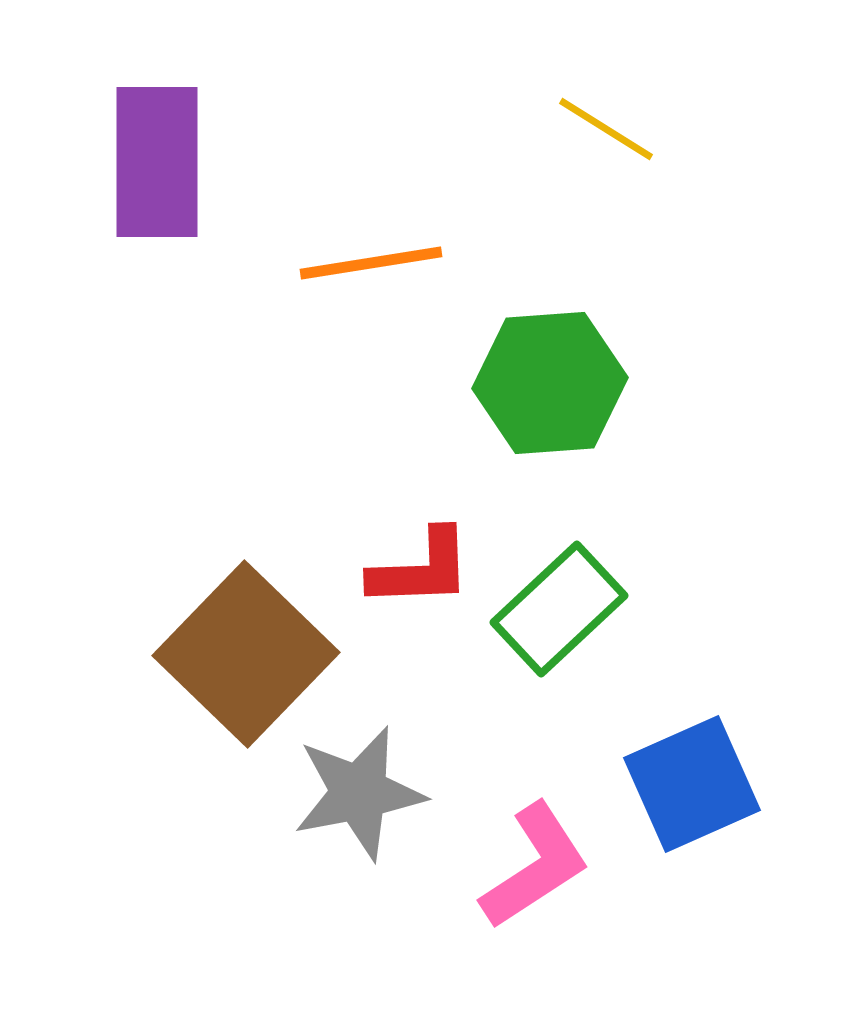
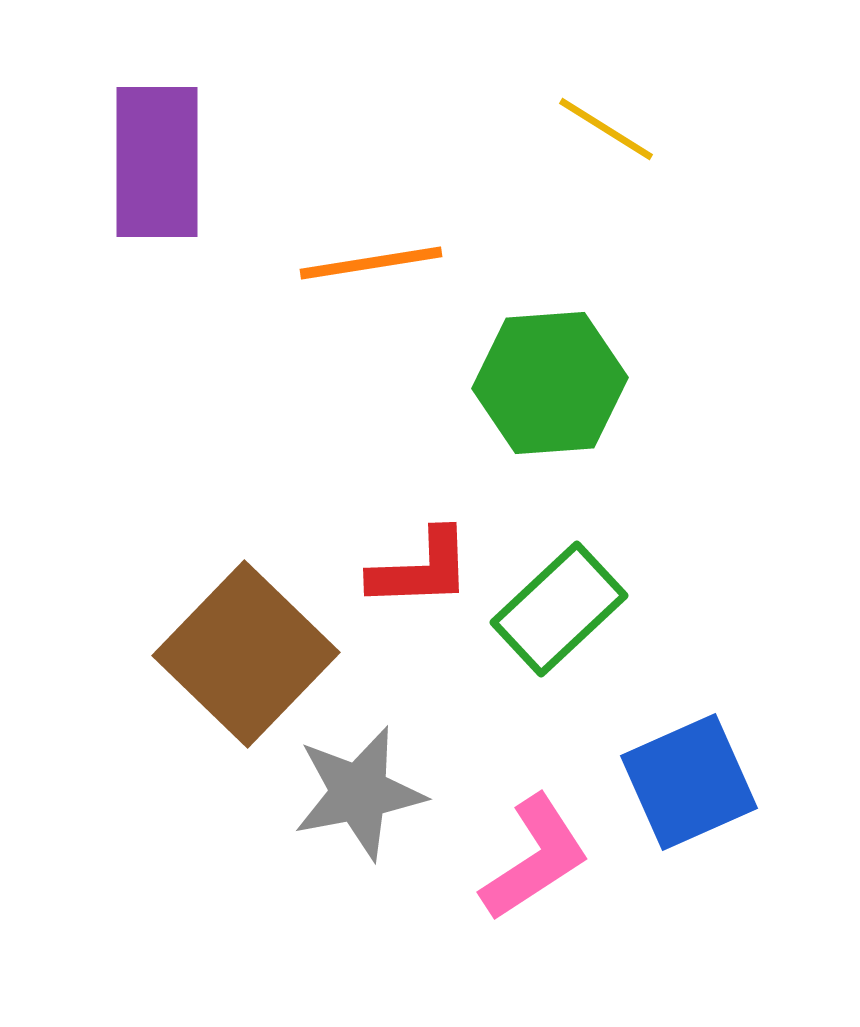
blue square: moved 3 px left, 2 px up
pink L-shape: moved 8 px up
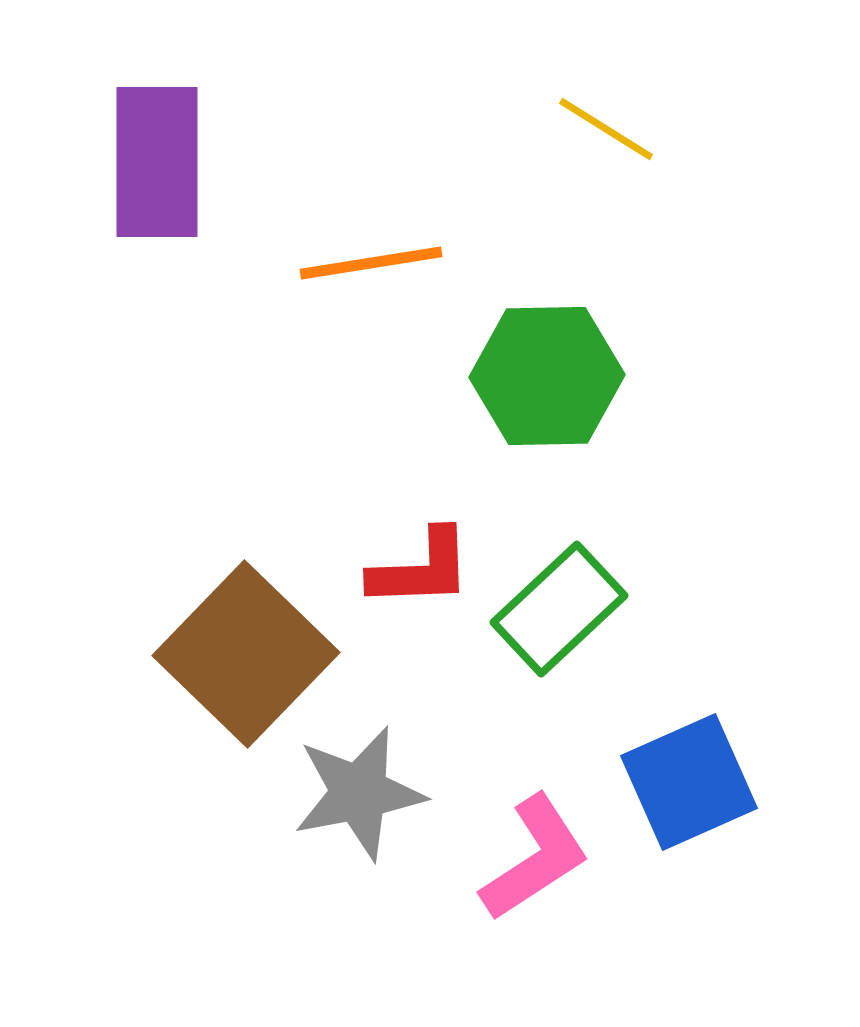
green hexagon: moved 3 px left, 7 px up; rotated 3 degrees clockwise
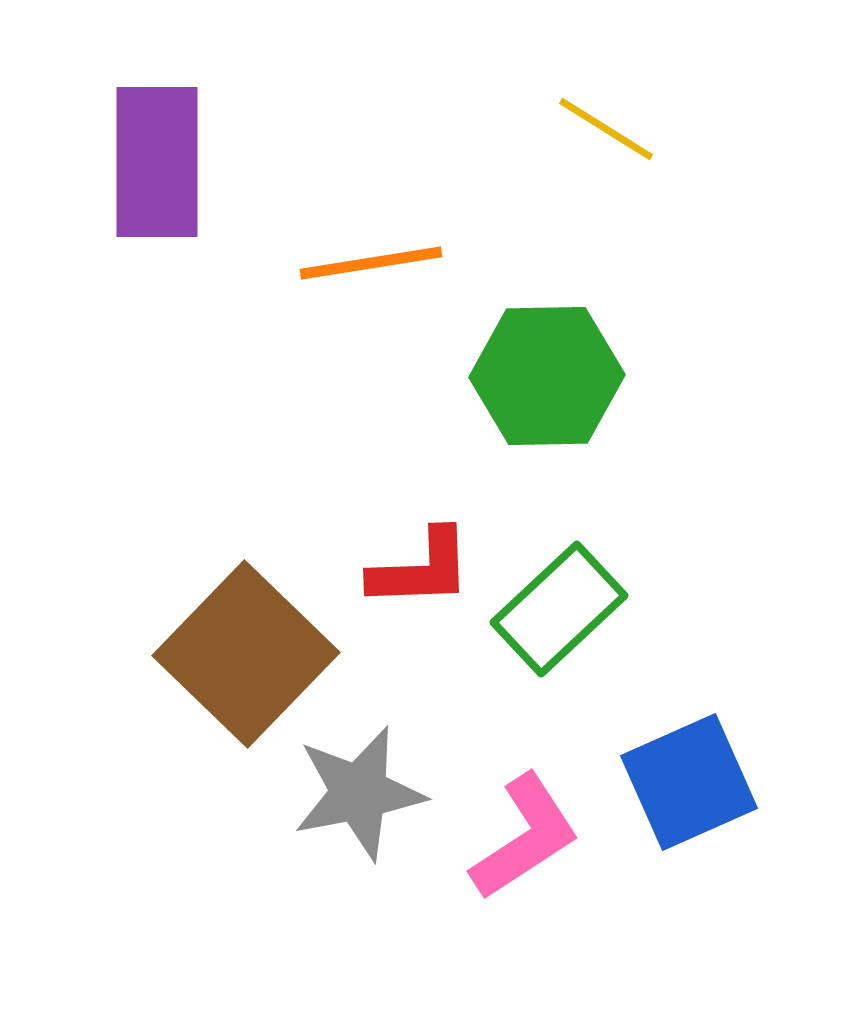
pink L-shape: moved 10 px left, 21 px up
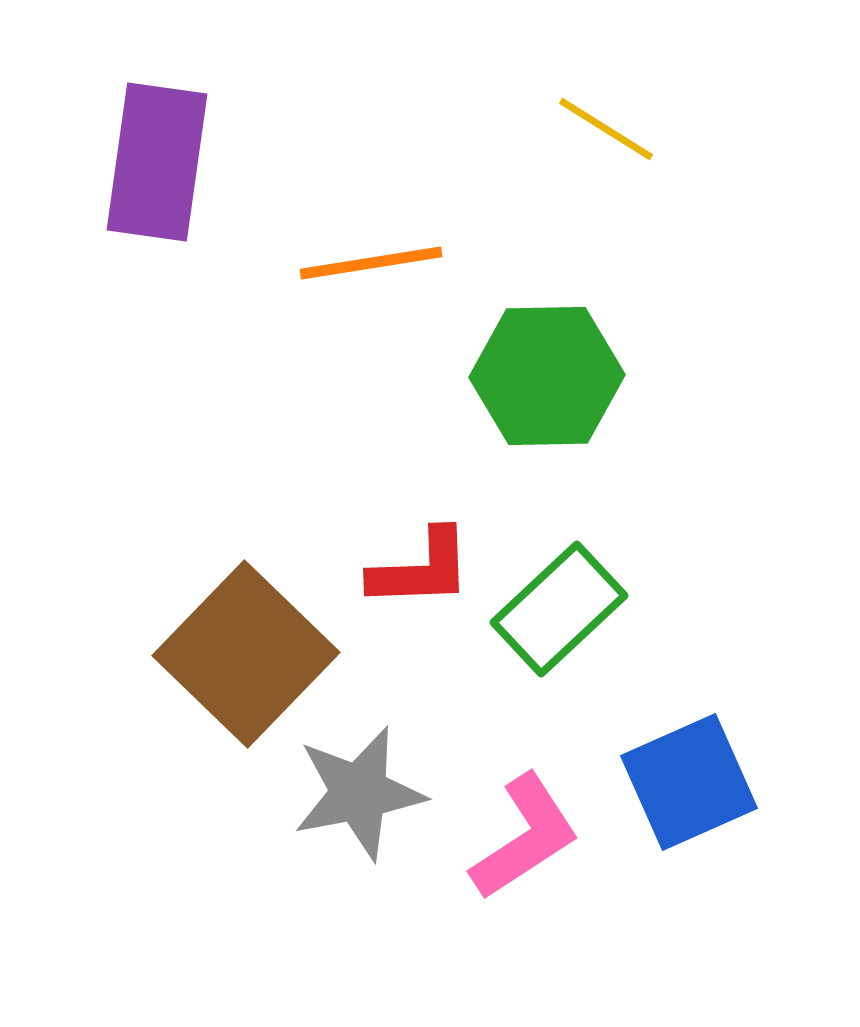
purple rectangle: rotated 8 degrees clockwise
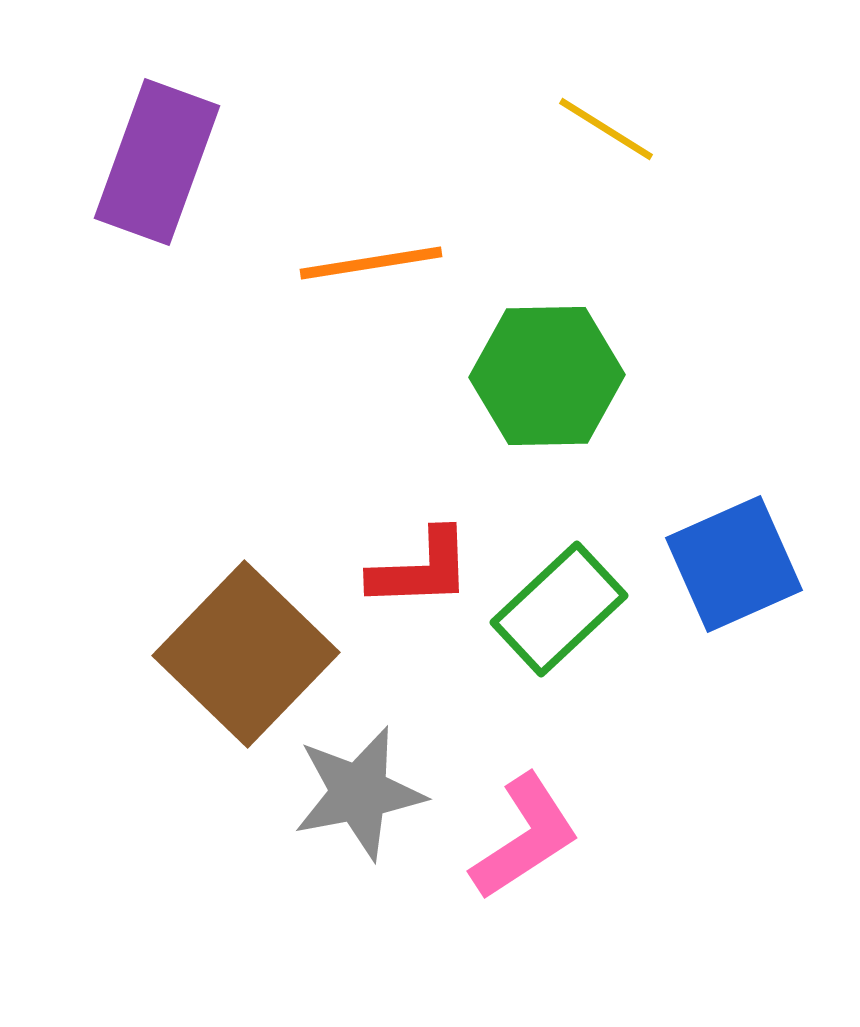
purple rectangle: rotated 12 degrees clockwise
blue square: moved 45 px right, 218 px up
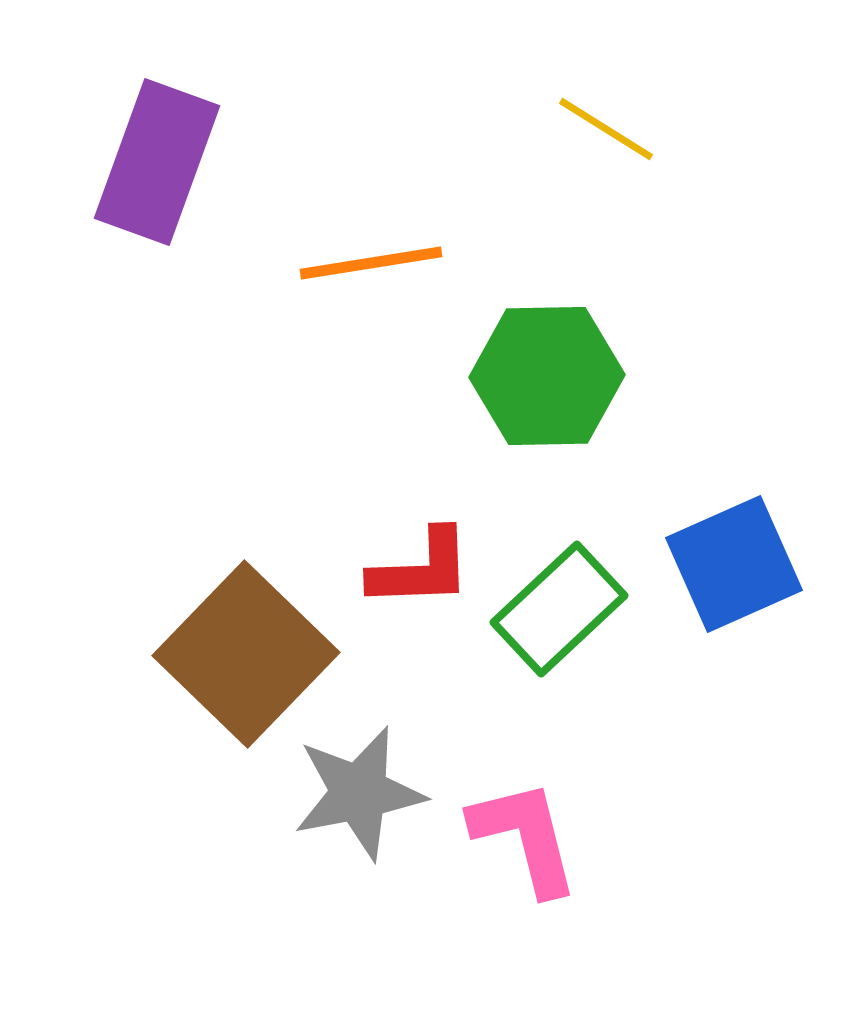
pink L-shape: rotated 71 degrees counterclockwise
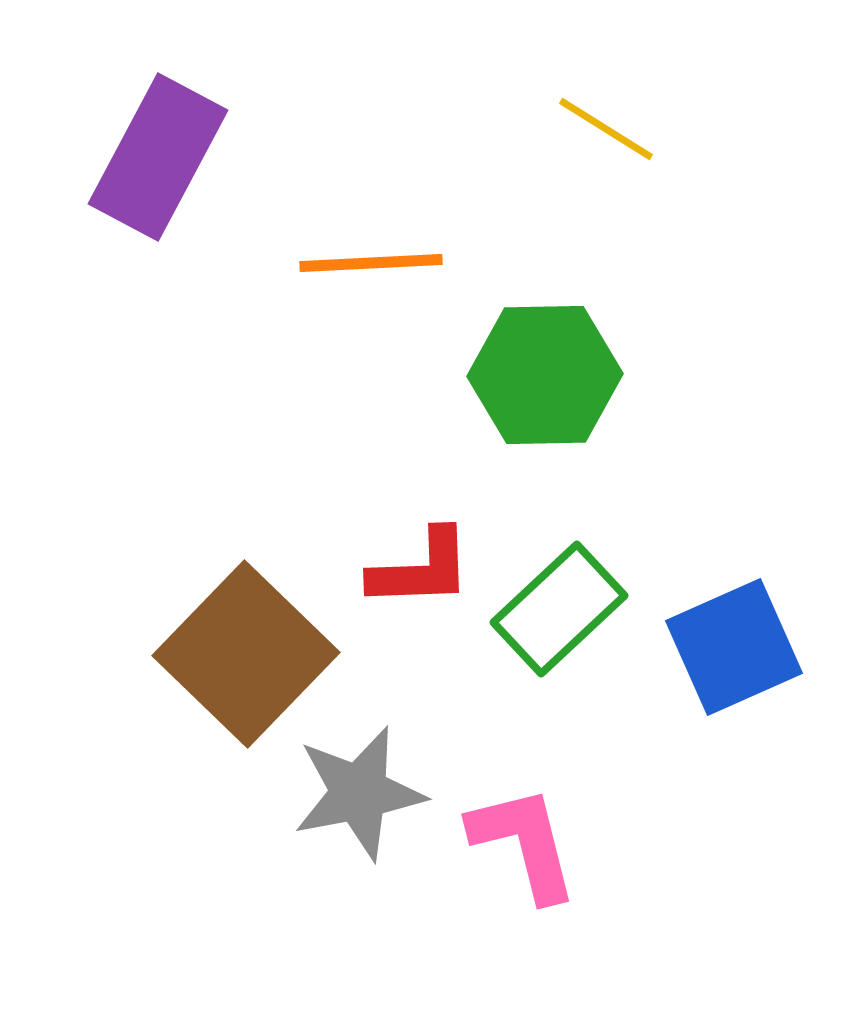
purple rectangle: moved 1 px right, 5 px up; rotated 8 degrees clockwise
orange line: rotated 6 degrees clockwise
green hexagon: moved 2 px left, 1 px up
blue square: moved 83 px down
pink L-shape: moved 1 px left, 6 px down
